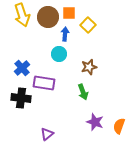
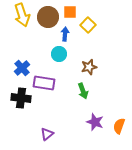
orange square: moved 1 px right, 1 px up
green arrow: moved 1 px up
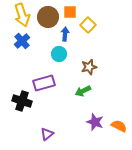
blue cross: moved 27 px up
purple rectangle: rotated 25 degrees counterclockwise
green arrow: rotated 84 degrees clockwise
black cross: moved 1 px right, 3 px down; rotated 12 degrees clockwise
orange semicircle: rotated 98 degrees clockwise
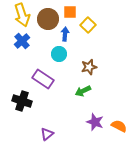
brown circle: moved 2 px down
purple rectangle: moved 1 px left, 4 px up; rotated 50 degrees clockwise
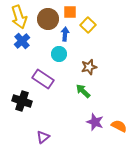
yellow arrow: moved 3 px left, 2 px down
green arrow: rotated 70 degrees clockwise
purple triangle: moved 4 px left, 3 px down
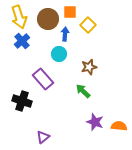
purple rectangle: rotated 15 degrees clockwise
orange semicircle: rotated 21 degrees counterclockwise
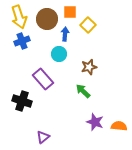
brown circle: moved 1 px left
blue cross: rotated 21 degrees clockwise
